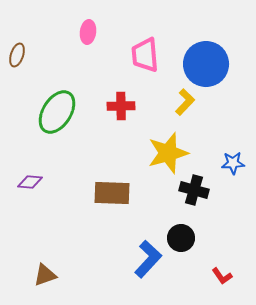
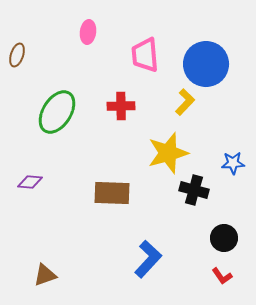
black circle: moved 43 px right
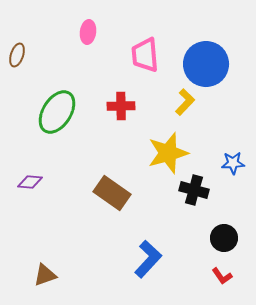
brown rectangle: rotated 33 degrees clockwise
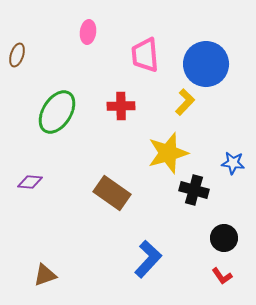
blue star: rotated 10 degrees clockwise
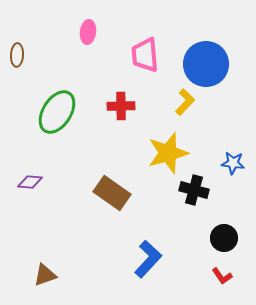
brown ellipse: rotated 15 degrees counterclockwise
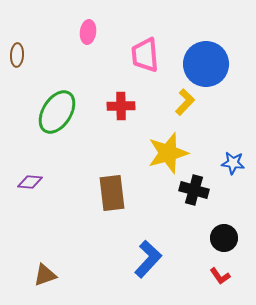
brown rectangle: rotated 48 degrees clockwise
red L-shape: moved 2 px left
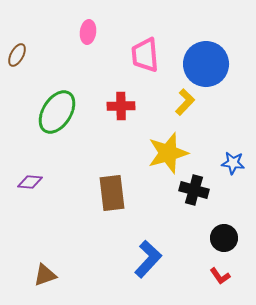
brown ellipse: rotated 25 degrees clockwise
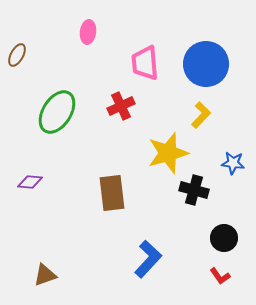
pink trapezoid: moved 8 px down
yellow L-shape: moved 16 px right, 13 px down
red cross: rotated 24 degrees counterclockwise
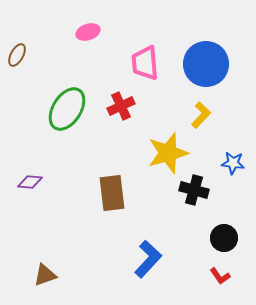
pink ellipse: rotated 65 degrees clockwise
green ellipse: moved 10 px right, 3 px up
